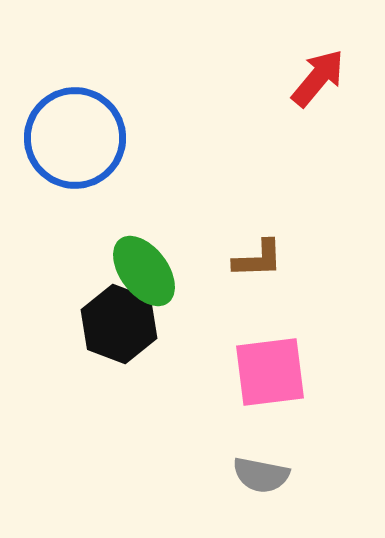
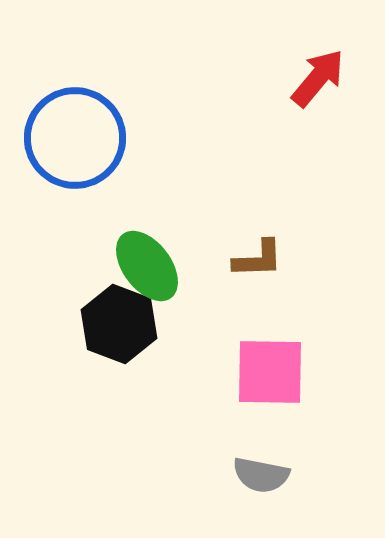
green ellipse: moved 3 px right, 5 px up
pink square: rotated 8 degrees clockwise
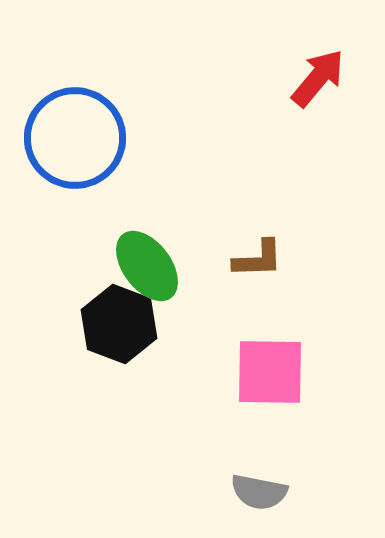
gray semicircle: moved 2 px left, 17 px down
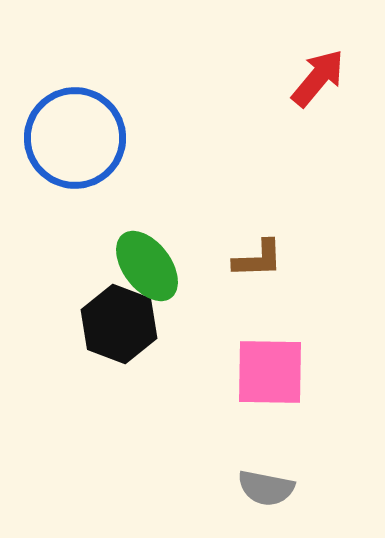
gray semicircle: moved 7 px right, 4 px up
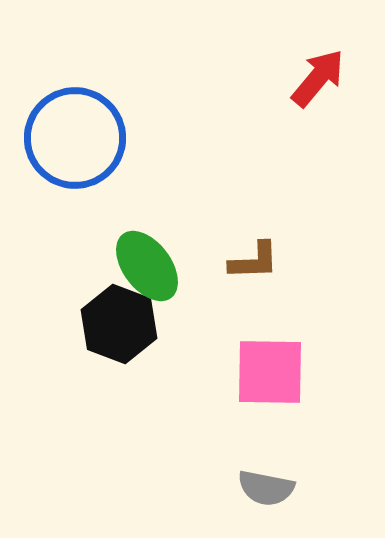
brown L-shape: moved 4 px left, 2 px down
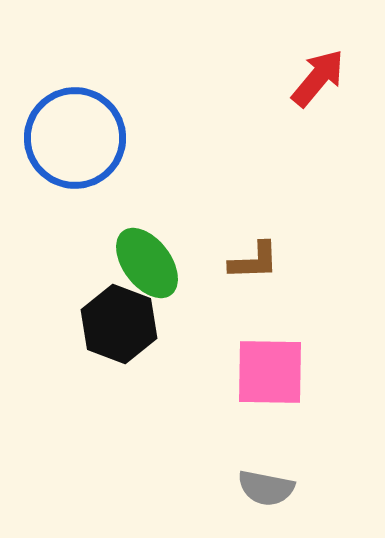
green ellipse: moved 3 px up
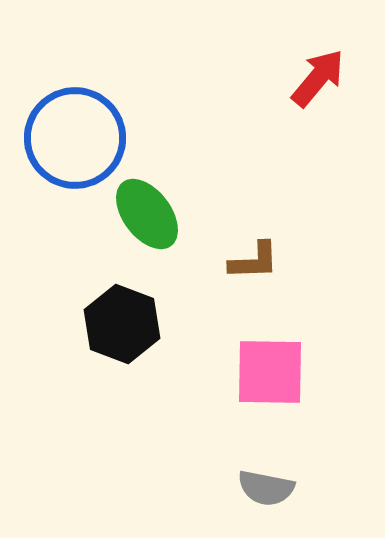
green ellipse: moved 49 px up
black hexagon: moved 3 px right
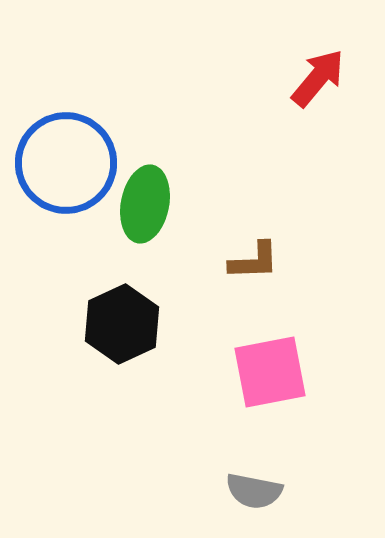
blue circle: moved 9 px left, 25 px down
green ellipse: moved 2 px left, 10 px up; rotated 48 degrees clockwise
black hexagon: rotated 14 degrees clockwise
pink square: rotated 12 degrees counterclockwise
gray semicircle: moved 12 px left, 3 px down
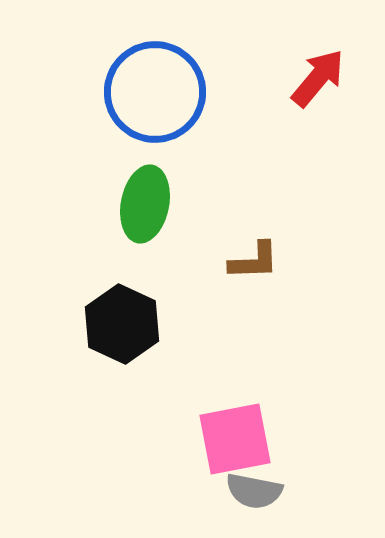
blue circle: moved 89 px right, 71 px up
black hexagon: rotated 10 degrees counterclockwise
pink square: moved 35 px left, 67 px down
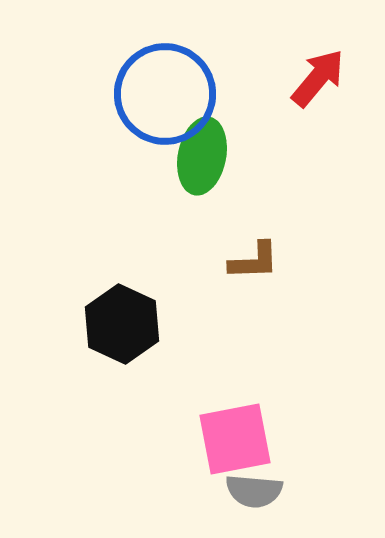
blue circle: moved 10 px right, 2 px down
green ellipse: moved 57 px right, 48 px up
gray semicircle: rotated 6 degrees counterclockwise
